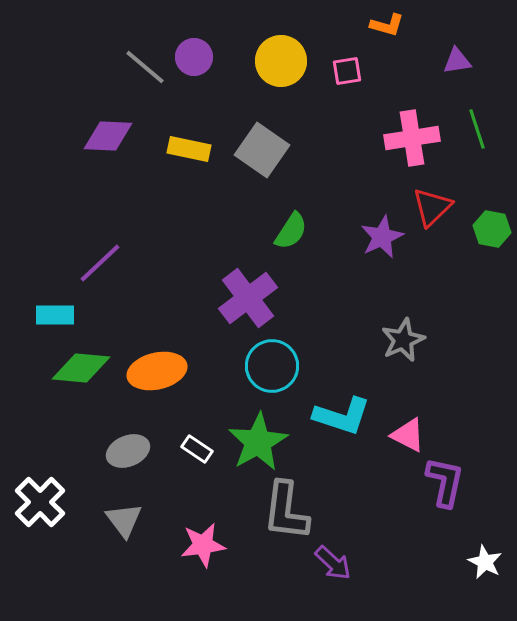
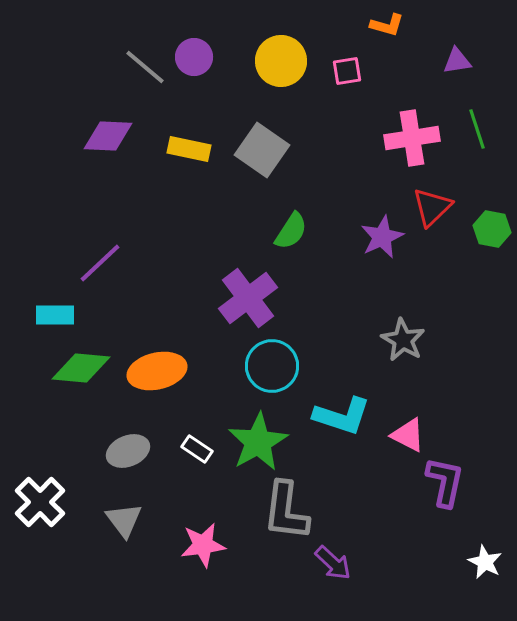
gray star: rotated 18 degrees counterclockwise
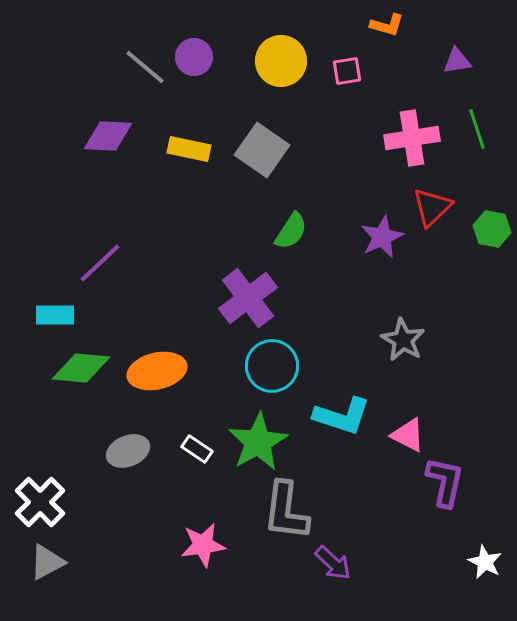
gray triangle: moved 77 px left, 42 px down; rotated 39 degrees clockwise
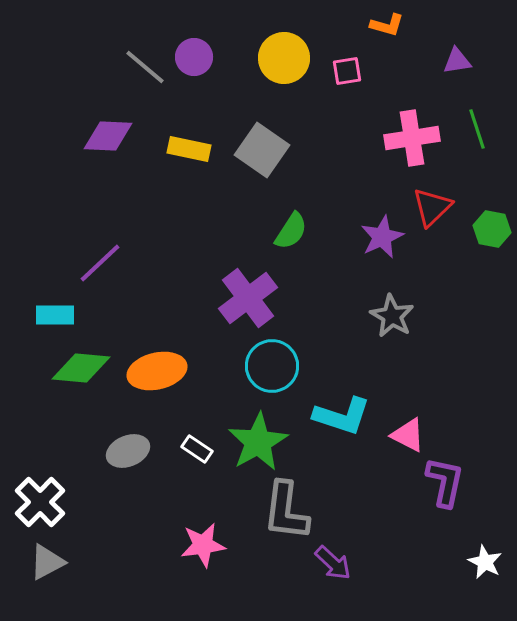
yellow circle: moved 3 px right, 3 px up
gray star: moved 11 px left, 24 px up
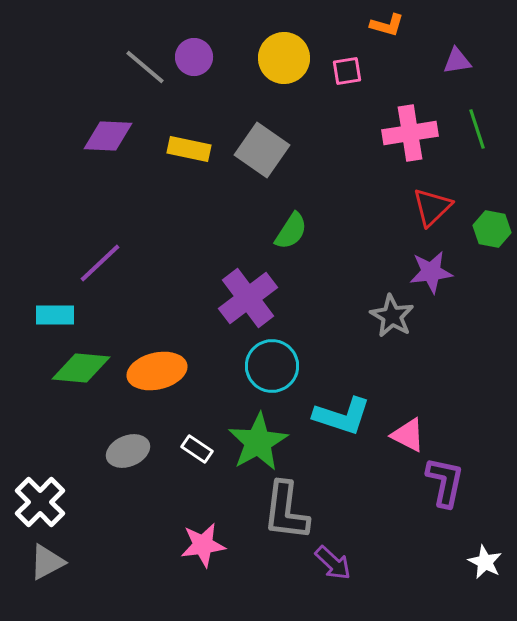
pink cross: moved 2 px left, 5 px up
purple star: moved 49 px right, 35 px down; rotated 18 degrees clockwise
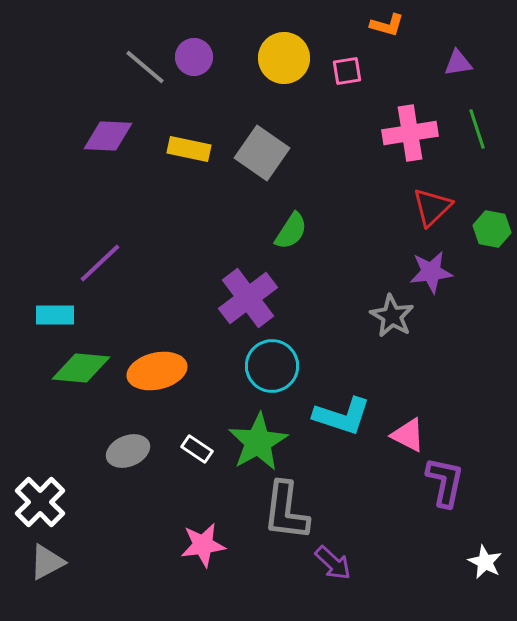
purple triangle: moved 1 px right, 2 px down
gray square: moved 3 px down
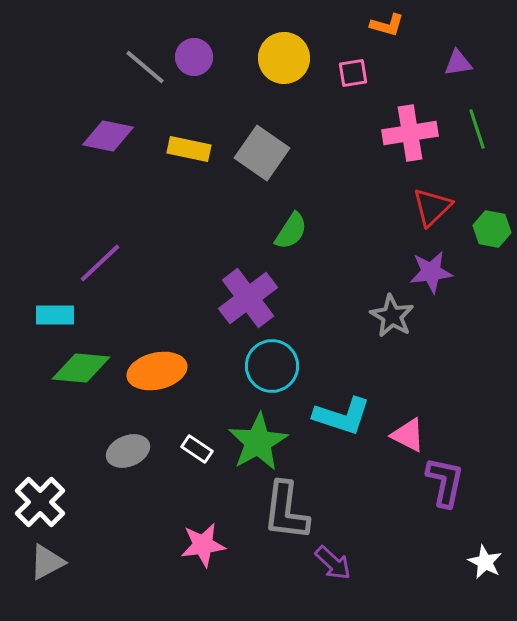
pink square: moved 6 px right, 2 px down
purple diamond: rotated 9 degrees clockwise
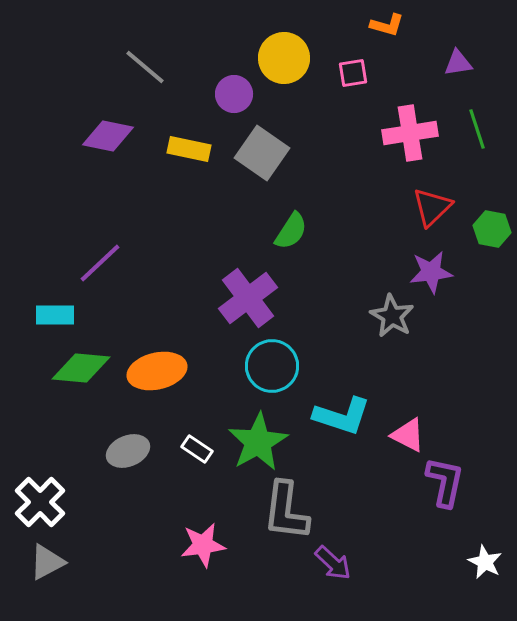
purple circle: moved 40 px right, 37 px down
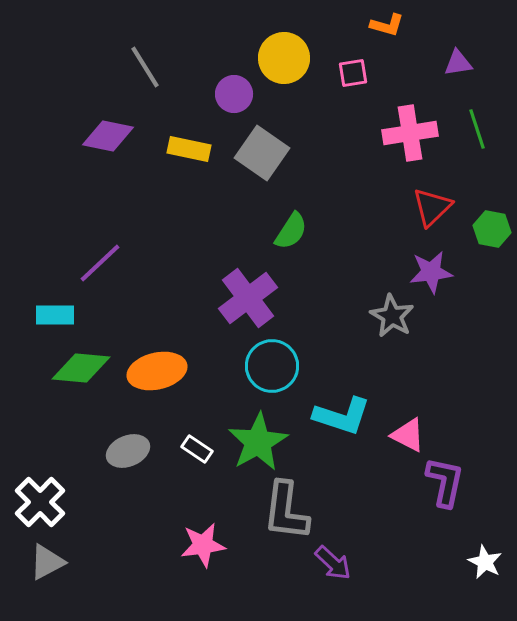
gray line: rotated 18 degrees clockwise
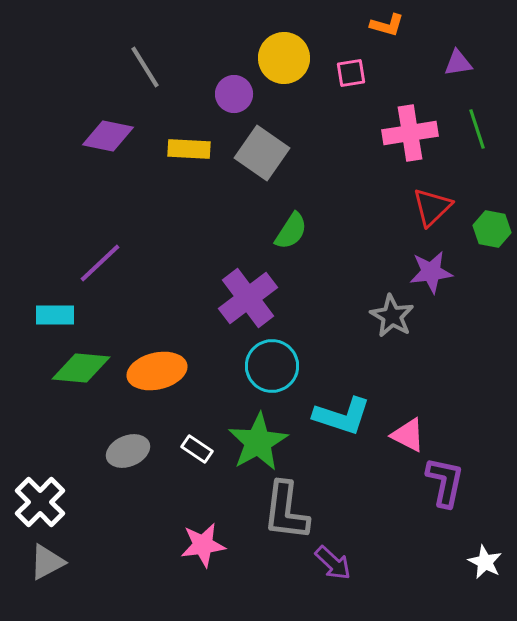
pink square: moved 2 px left
yellow rectangle: rotated 9 degrees counterclockwise
